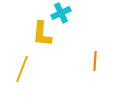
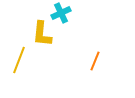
orange line: rotated 18 degrees clockwise
yellow line: moved 3 px left, 9 px up
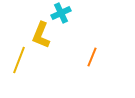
yellow L-shape: moved 1 px left, 1 px down; rotated 16 degrees clockwise
orange line: moved 3 px left, 4 px up
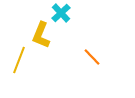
cyan cross: rotated 18 degrees counterclockwise
orange line: rotated 66 degrees counterclockwise
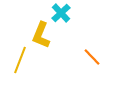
yellow line: moved 1 px right
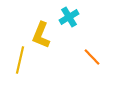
cyan cross: moved 8 px right, 4 px down; rotated 12 degrees clockwise
yellow line: rotated 8 degrees counterclockwise
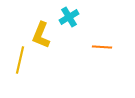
orange line: moved 10 px right, 10 px up; rotated 42 degrees counterclockwise
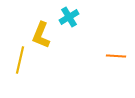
orange line: moved 14 px right, 9 px down
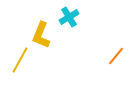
orange line: rotated 54 degrees counterclockwise
yellow line: rotated 16 degrees clockwise
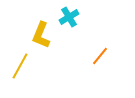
orange line: moved 16 px left
yellow line: moved 6 px down
